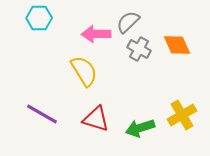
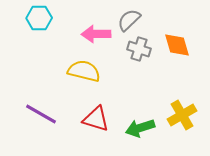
gray semicircle: moved 1 px right, 2 px up
orange diamond: rotated 8 degrees clockwise
gray cross: rotated 10 degrees counterclockwise
yellow semicircle: rotated 44 degrees counterclockwise
purple line: moved 1 px left
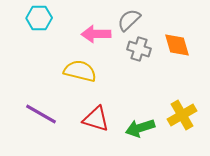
yellow semicircle: moved 4 px left
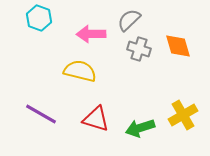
cyan hexagon: rotated 20 degrees clockwise
pink arrow: moved 5 px left
orange diamond: moved 1 px right, 1 px down
yellow cross: moved 1 px right
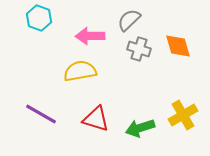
pink arrow: moved 1 px left, 2 px down
yellow semicircle: rotated 24 degrees counterclockwise
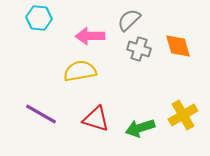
cyan hexagon: rotated 15 degrees counterclockwise
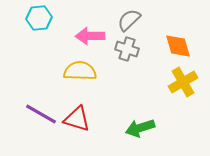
cyan hexagon: rotated 10 degrees counterclockwise
gray cross: moved 12 px left
yellow semicircle: rotated 12 degrees clockwise
yellow cross: moved 33 px up
red triangle: moved 19 px left
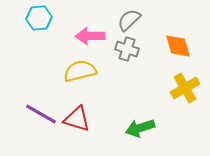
yellow semicircle: rotated 16 degrees counterclockwise
yellow cross: moved 2 px right, 6 px down
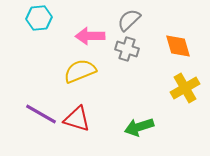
yellow semicircle: rotated 8 degrees counterclockwise
green arrow: moved 1 px left, 1 px up
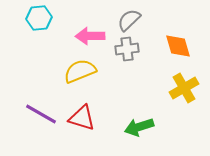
gray cross: rotated 25 degrees counterclockwise
yellow cross: moved 1 px left
red triangle: moved 5 px right, 1 px up
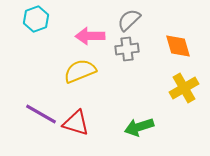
cyan hexagon: moved 3 px left, 1 px down; rotated 15 degrees counterclockwise
red triangle: moved 6 px left, 5 px down
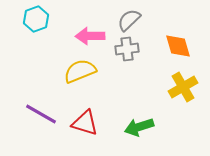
yellow cross: moved 1 px left, 1 px up
red triangle: moved 9 px right
